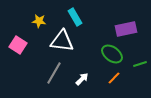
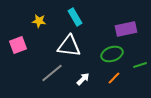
white triangle: moved 7 px right, 5 px down
pink square: rotated 36 degrees clockwise
green ellipse: rotated 55 degrees counterclockwise
green line: moved 1 px down
gray line: moved 2 px left; rotated 20 degrees clockwise
white arrow: moved 1 px right
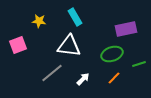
green line: moved 1 px left, 1 px up
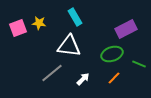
yellow star: moved 2 px down
purple rectangle: rotated 15 degrees counterclockwise
pink square: moved 17 px up
green line: rotated 40 degrees clockwise
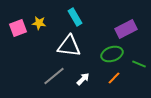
gray line: moved 2 px right, 3 px down
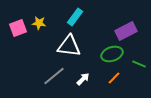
cyan rectangle: rotated 66 degrees clockwise
purple rectangle: moved 2 px down
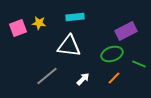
cyan rectangle: rotated 48 degrees clockwise
gray line: moved 7 px left
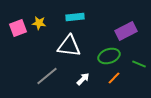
green ellipse: moved 3 px left, 2 px down
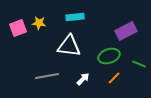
gray line: rotated 30 degrees clockwise
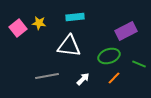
pink square: rotated 18 degrees counterclockwise
